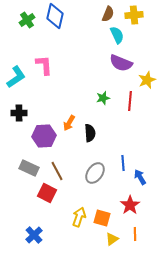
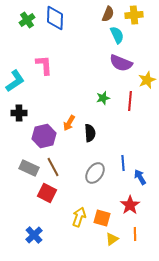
blue diamond: moved 2 px down; rotated 10 degrees counterclockwise
cyan L-shape: moved 1 px left, 4 px down
purple hexagon: rotated 10 degrees counterclockwise
brown line: moved 4 px left, 4 px up
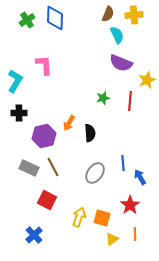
cyan L-shape: rotated 25 degrees counterclockwise
red square: moved 7 px down
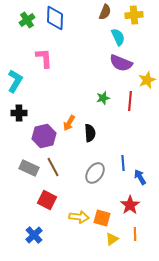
brown semicircle: moved 3 px left, 2 px up
cyan semicircle: moved 1 px right, 2 px down
pink L-shape: moved 7 px up
yellow arrow: rotated 78 degrees clockwise
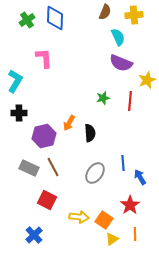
orange square: moved 2 px right, 2 px down; rotated 18 degrees clockwise
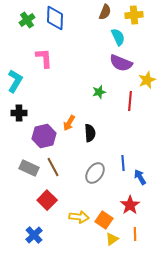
green star: moved 4 px left, 6 px up
red square: rotated 18 degrees clockwise
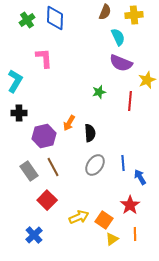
gray rectangle: moved 3 px down; rotated 30 degrees clockwise
gray ellipse: moved 8 px up
yellow arrow: rotated 30 degrees counterclockwise
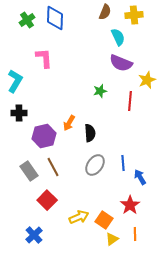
green star: moved 1 px right, 1 px up
